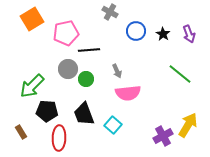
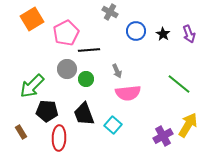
pink pentagon: rotated 15 degrees counterclockwise
gray circle: moved 1 px left
green line: moved 1 px left, 10 px down
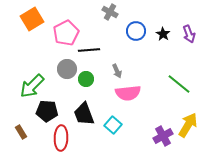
red ellipse: moved 2 px right
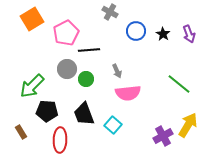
red ellipse: moved 1 px left, 2 px down
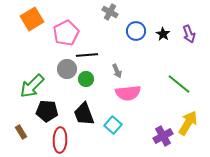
black line: moved 2 px left, 5 px down
yellow arrow: moved 2 px up
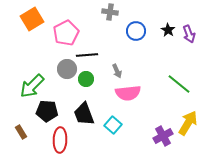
gray cross: rotated 21 degrees counterclockwise
black star: moved 5 px right, 4 px up
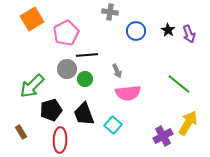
green circle: moved 1 px left
black pentagon: moved 4 px right, 1 px up; rotated 20 degrees counterclockwise
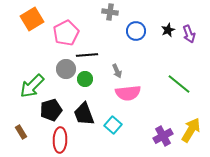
black star: rotated 16 degrees clockwise
gray circle: moved 1 px left
yellow arrow: moved 3 px right, 7 px down
